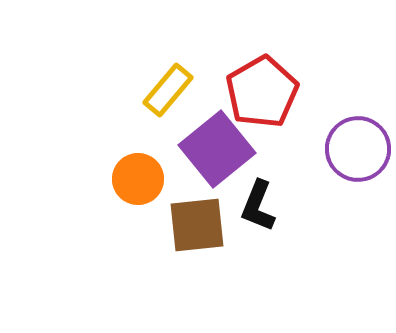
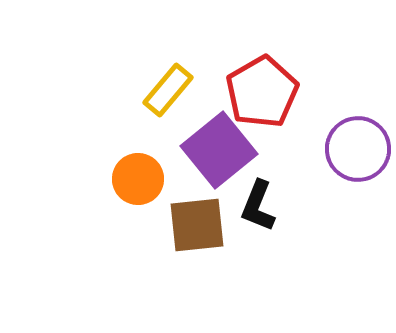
purple square: moved 2 px right, 1 px down
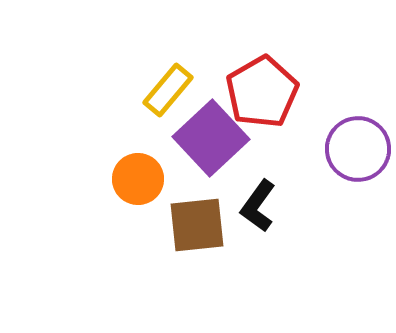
purple square: moved 8 px left, 12 px up; rotated 4 degrees counterclockwise
black L-shape: rotated 14 degrees clockwise
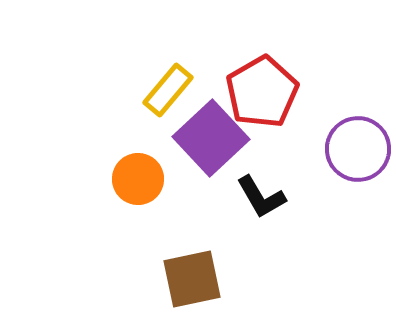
black L-shape: moved 3 px right, 9 px up; rotated 66 degrees counterclockwise
brown square: moved 5 px left, 54 px down; rotated 6 degrees counterclockwise
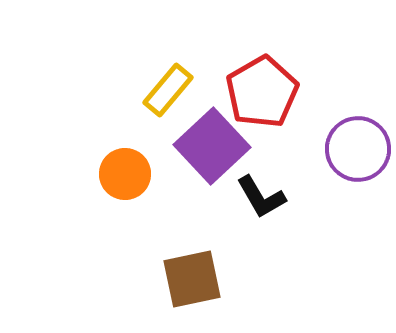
purple square: moved 1 px right, 8 px down
orange circle: moved 13 px left, 5 px up
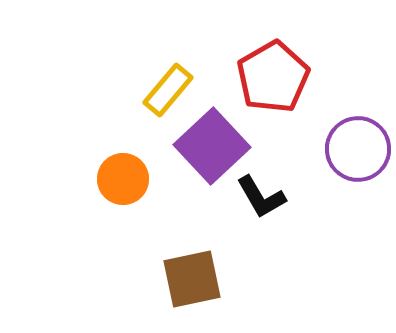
red pentagon: moved 11 px right, 15 px up
orange circle: moved 2 px left, 5 px down
